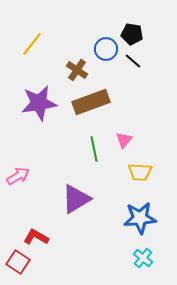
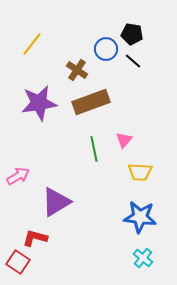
purple triangle: moved 20 px left, 3 px down
blue star: moved 1 px up; rotated 12 degrees clockwise
red L-shape: moved 1 px left, 1 px down; rotated 15 degrees counterclockwise
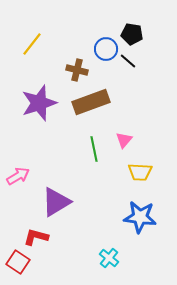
black line: moved 5 px left
brown cross: rotated 20 degrees counterclockwise
purple star: rotated 9 degrees counterclockwise
red L-shape: moved 1 px right, 1 px up
cyan cross: moved 34 px left
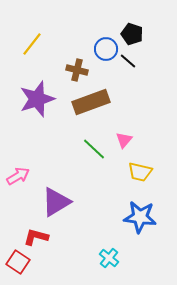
black pentagon: rotated 10 degrees clockwise
purple star: moved 2 px left, 4 px up
green line: rotated 35 degrees counterclockwise
yellow trapezoid: rotated 10 degrees clockwise
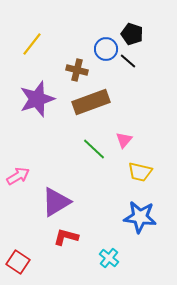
red L-shape: moved 30 px right
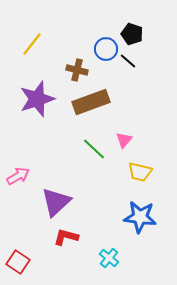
purple triangle: rotated 12 degrees counterclockwise
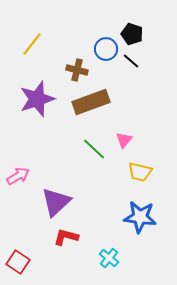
black line: moved 3 px right
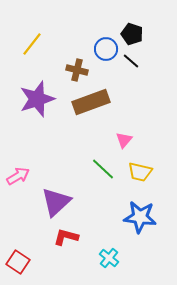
green line: moved 9 px right, 20 px down
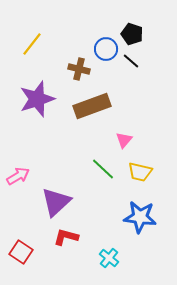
brown cross: moved 2 px right, 1 px up
brown rectangle: moved 1 px right, 4 px down
red square: moved 3 px right, 10 px up
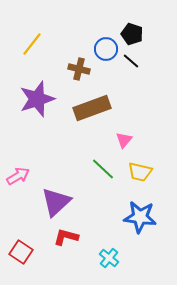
brown rectangle: moved 2 px down
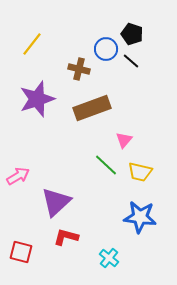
green line: moved 3 px right, 4 px up
red square: rotated 20 degrees counterclockwise
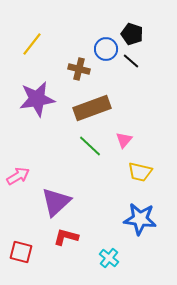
purple star: rotated 9 degrees clockwise
green line: moved 16 px left, 19 px up
blue star: moved 2 px down
